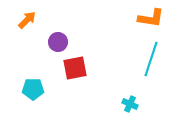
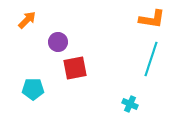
orange L-shape: moved 1 px right, 1 px down
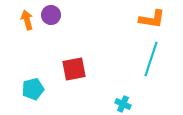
orange arrow: rotated 60 degrees counterclockwise
purple circle: moved 7 px left, 27 px up
red square: moved 1 px left, 1 px down
cyan pentagon: rotated 15 degrees counterclockwise
cyan cross: moved 7 px left
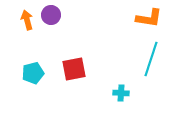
orange L-shape: moved 3 px left, 1 px up
cyan pentagon: moved 16 px up
cyan cross: moved 2 px left, 11 px up; rotated 21 degrees counterclockwise
